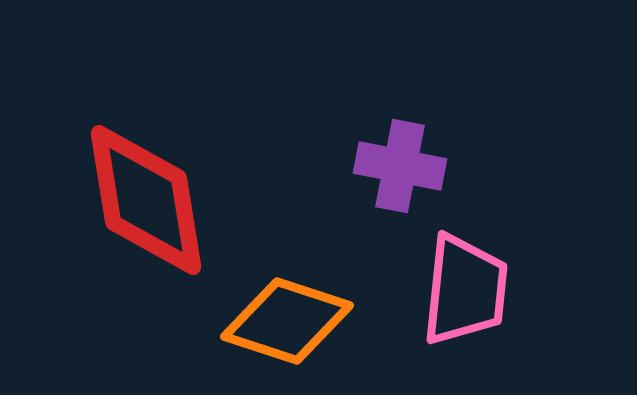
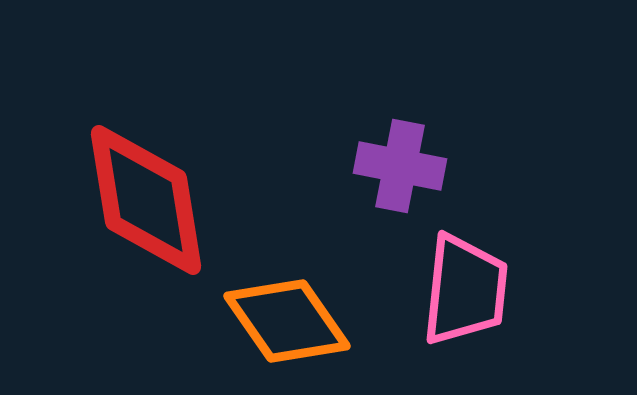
orange diamond: rotated 37 degrees clockwise
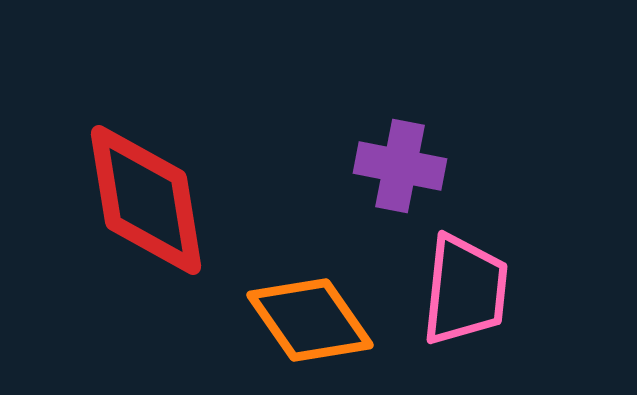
orange diamond: moved 23 px right, 1 px up
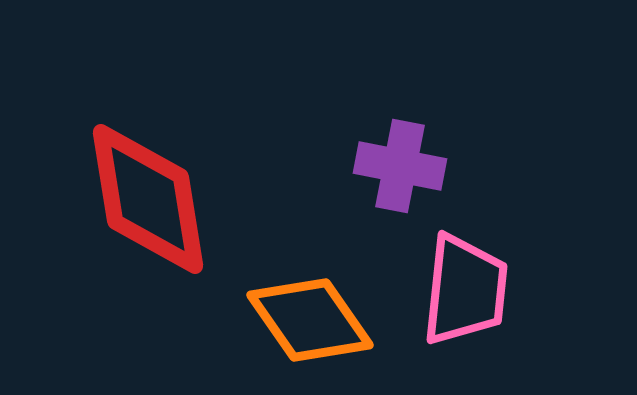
red diamond: moved 2 px right, 1 px up
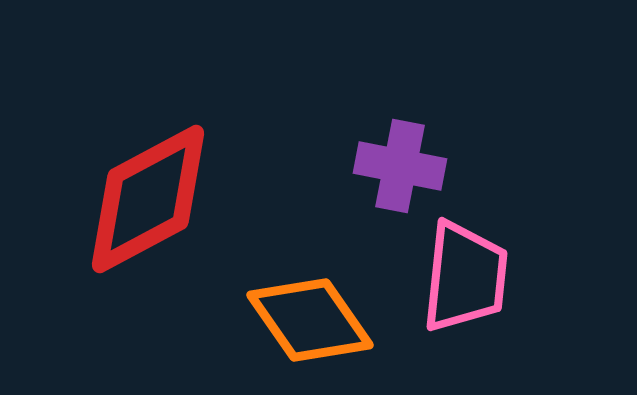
red diamond: rotated 71 degrees clockwise
pink trapezoid: moved 13 px up
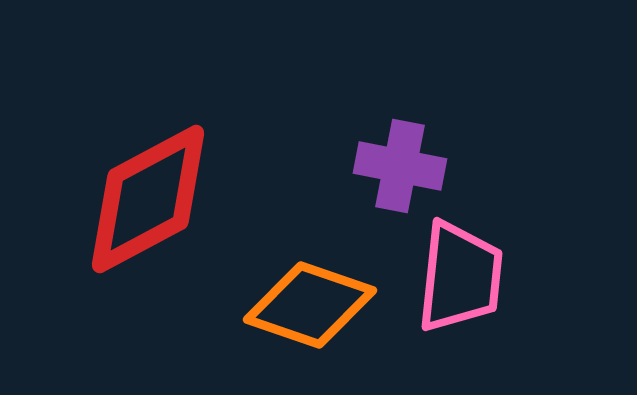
pink trapezoid: moved 5 px left
orange diamond: moved 15 px up; rotated 36 degrees counterclockwise
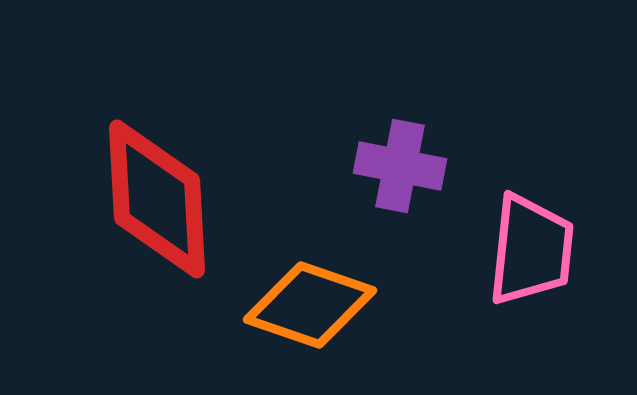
red diamond: moved 9 px right; rotated 65 degrees counterclockwise
pink trapezoid: moved 71 px right, 27 px up
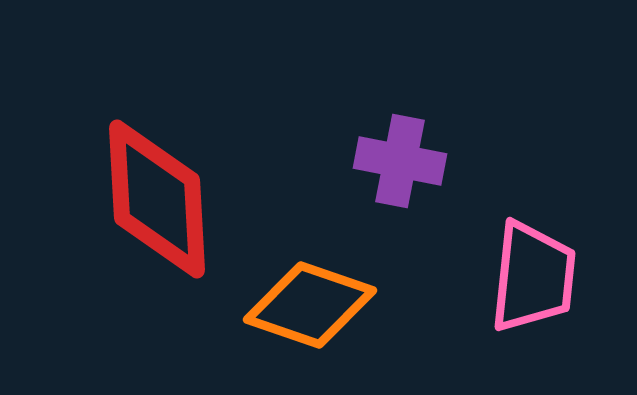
purple cross: moved 5 px up
pink trapezoid: moved 2 px right, 27 px down
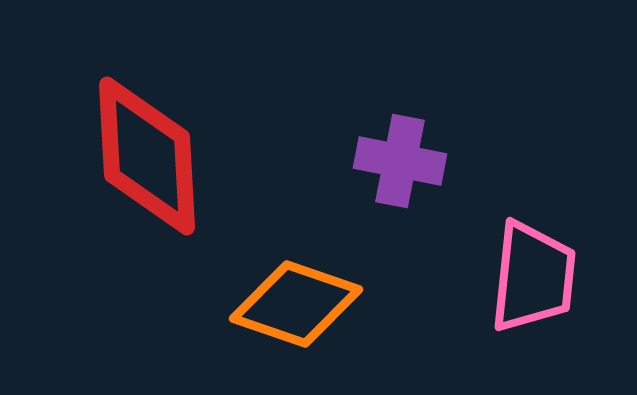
red diamond: moved 10 px left, 43 px up
orange diamond: moved 14 px left, 1 px up
